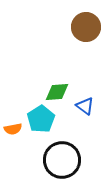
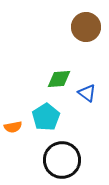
green diamond: moved 2 px right, 13 px up
blue triangle: moved 2 px right, 13 px up
cyan pentagon: moved 5 px right, 2 px up
orange semicircle: moved 2 px up
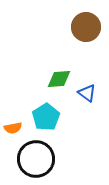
orange semicircle: moved 1 px down
black circle: moved 26 px left, 1 px up
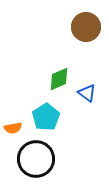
green diamond: rotated 20 degrees counterclockwise
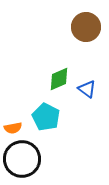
blue triangle: moved 4 px up
cyan pentagon: rotated 12 degrees counterclockwise
black circle: moved 14 px left
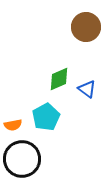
cyan pentagon: rotated 16 degrees clockwise
orange semicircle: moved 3 px up
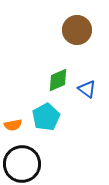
brown circle: moved 9 px left, 3 px down
green diamond: moved 1 px left, 1 px down
black circle: moved 5 px down
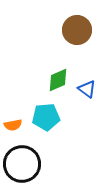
cyan pentagon: rotated 24 degrees clockwise
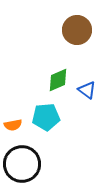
blue triangle: moved 1 px down
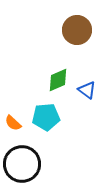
orange semicircle: moved 2 px up; rotated 54 degrees clockwise
